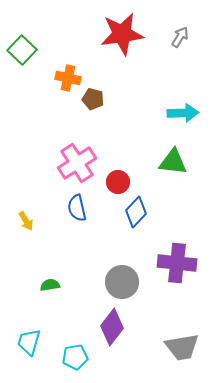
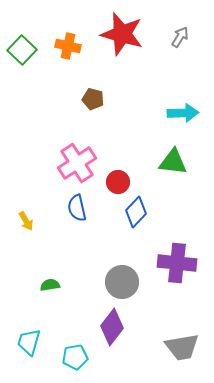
red star: rotated 24 degrees clockwise
orange cross: moved 32 px up
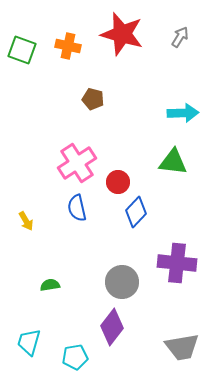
green square: rotated 24 degrees counterclockwise
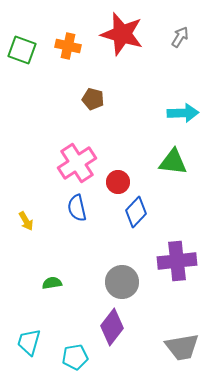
purple cross: moved 2 px up; rotated 12 degrees counterclockwise
green semicircle: moved 2 px right, 2 px up
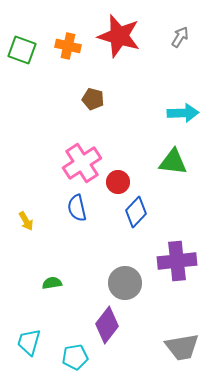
red star: moved 3 px left, 2 px down
pink cross: moved 5 px right
gray circle: moved 3 px right, 1 px down
purple diamond: moved 5 px left, 2 px up
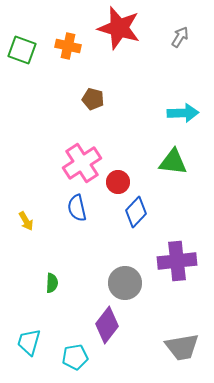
red star: moved 8 px up
green semicircle: rotated 102 degrees clockwise
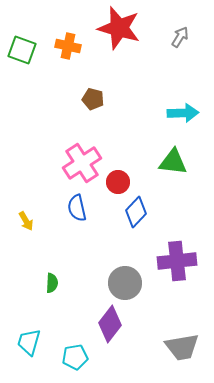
purple diamond: moved 3 px right, 1 px up
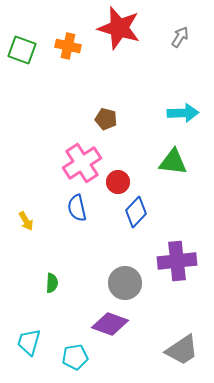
brown pentagon: moved 13 px right, 20 px down
purple diamond: rotated 72 degrees clockwise
gray trapezoid: moved 3 px down; rotated 24 degrees counterclockwise
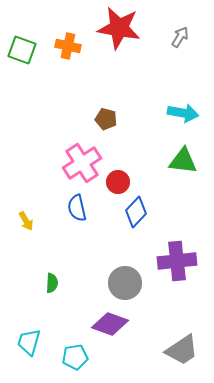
red star: rotated 6 degrees counterclockwise
cyan arrow: rotated 12 degrees clockwise
green triangle: moved 10 px right, 1 px up
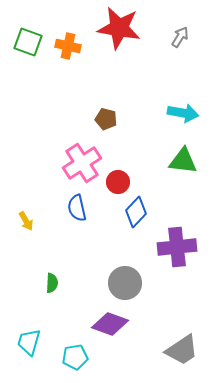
green square: moved 6 px right, 8 px up
purple cross: moved 14 px up
